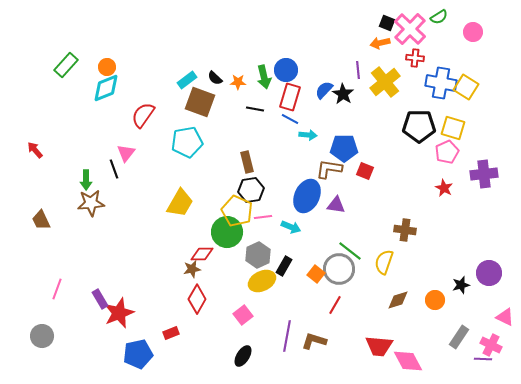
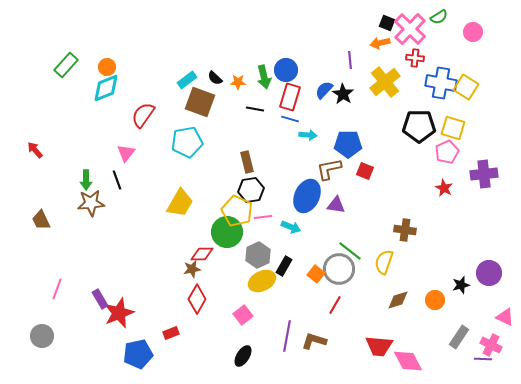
purple line at (358, 70): moved 8 px left, 10 px up
blue line at (290, 119): rotated 12 degrees counterclockwise
blue pentagon at (344, 148): moved 4 px right, 4 px up
black line at (114, 169): moved 3 px right, 11 px down
brown L-shape at (329, 169): rotated 20 degrees counterclockwise
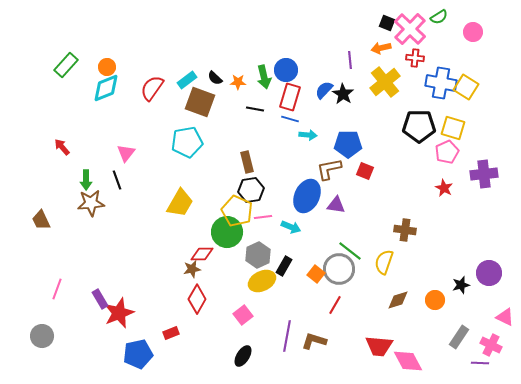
orange arrow at (380, 43): moved 1 px right, 5 px down
red semicircle at (143, 115): moved 9 px right, 27 px up
red arrow at (35, 150): moved 27 px right, 3 px up
purple line at (483, 359): moved 3 px left, 4 px down
